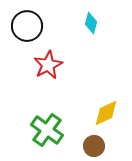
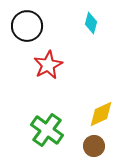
yellow diamond: moved 5 px left, 1 px down
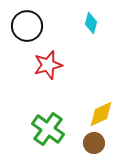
red star: rotated 12 degrees clockwise
green cross: moved 1 px right, 1 px up
brown circle: moved 3 px up
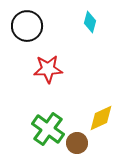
cyan diamond: moved 1 px left, 1 px up
red star: moved 4 px down; rotated 12 degrees clockwise
yellow diamond: moved 4 px down
brown circle: moved 17 px left
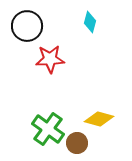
red star: moved 2 px right, 10 px up
yellow diamond: moved 2 px left, 1 px down; rotated 40 degrees clockwise
